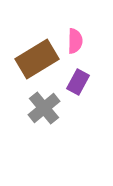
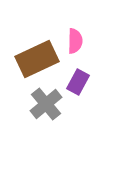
brown rectangle: rotated 6 degrees clockwise
gray cross: moved 2 px right, 4 px up
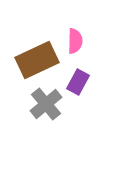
brown rectangle: moved 1 px down
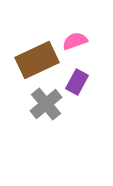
pink semicircle: rotated 110 degrees counterclockwise
purple rectangle: moved 1 px left
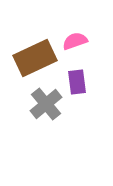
brown rectangle: moved 2 px left, 2 px up
purple rectangle: rotated 35 degrees counterclockwise
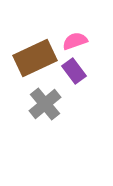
purple rectangle: moved 3 px left, 11 px up; rotated 30 degrees counterclockwise
gray cross: moved 1 px left
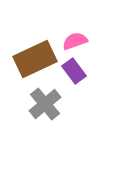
brown rectangle: moved 1 px down
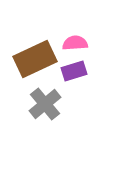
pink semicircle: moved 2 px down; rotated 15 degrees clockwise
purple rectangle: rotated 70 degrees counterclockwise
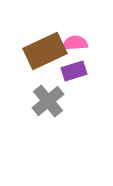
brown rectangle: moved 10 px right, 8 px up
gray cross: moved 3 px right, 3 px up
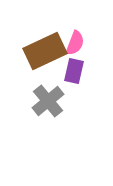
pink semicircle: rotated 115 degrees clockwise
purple rectangle: rotated 60 degrees counterclockwise
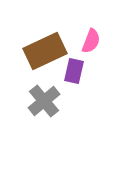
pink semicircle: moved 16 px right, 2 px up
gray cross: moved 4 px left
